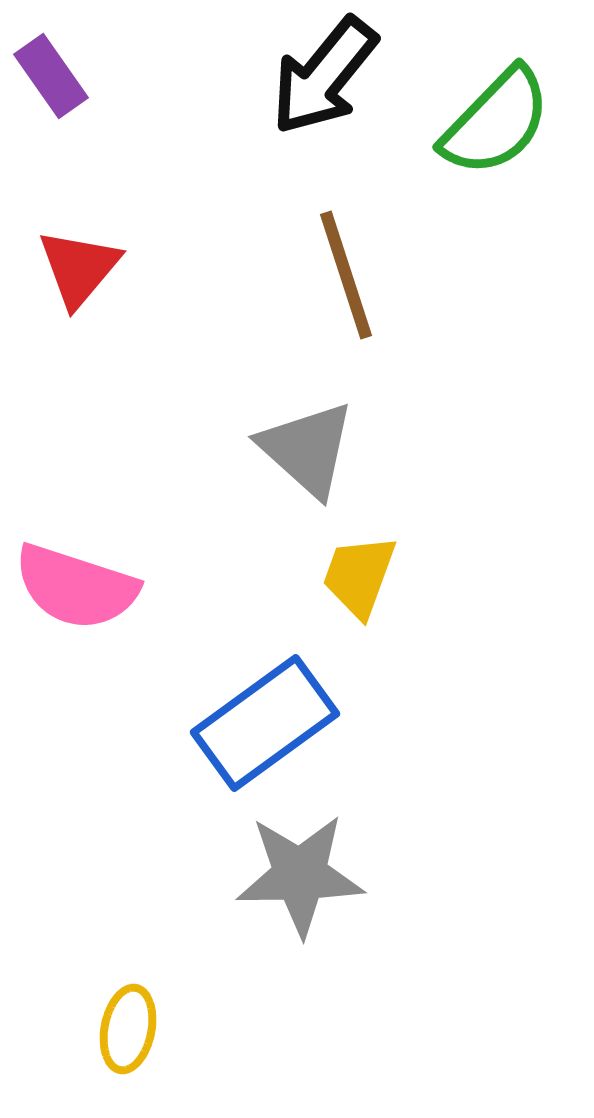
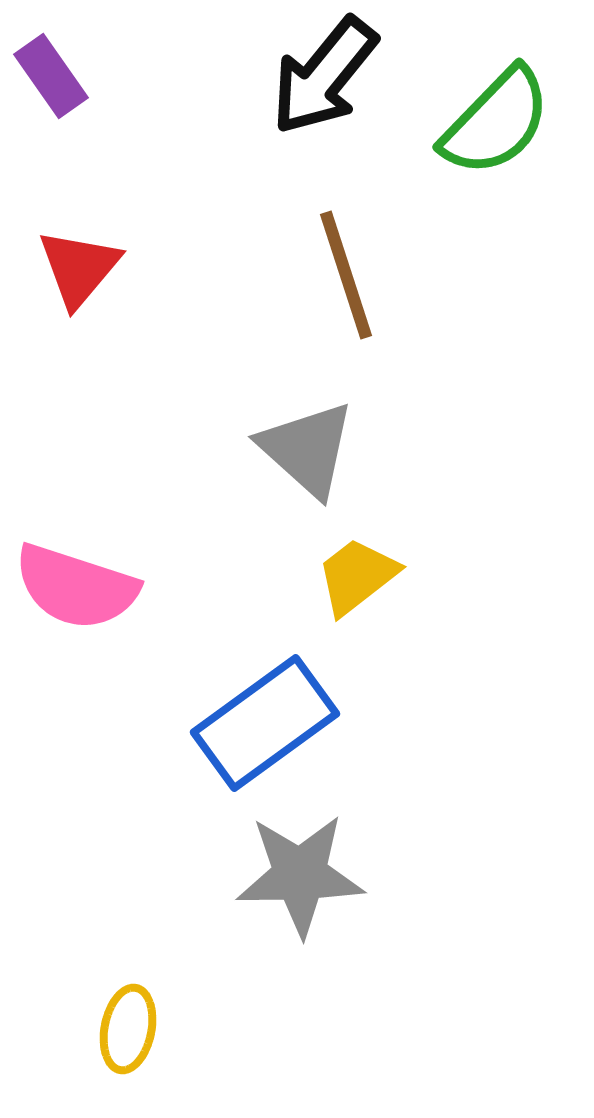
yellow trapezoid: moved 2 px left; rotated 32 degrees clockwise
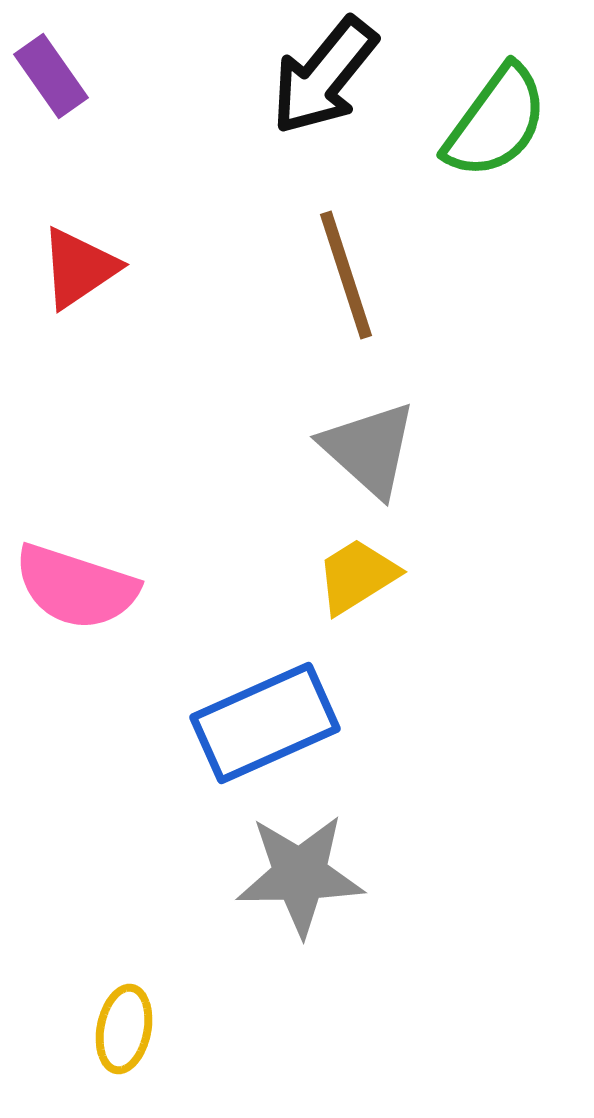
green semicircle: rotated 8 degrees counterclockwise
red triangle: rotated 16 degrees clockwise
gray triangle: moved 62 px right
yellow trapezoid: rotated 6 degrees clockwise
blue rectangle: rotated 12 degrees clockwise
yellow ellipse: moved 4 px left
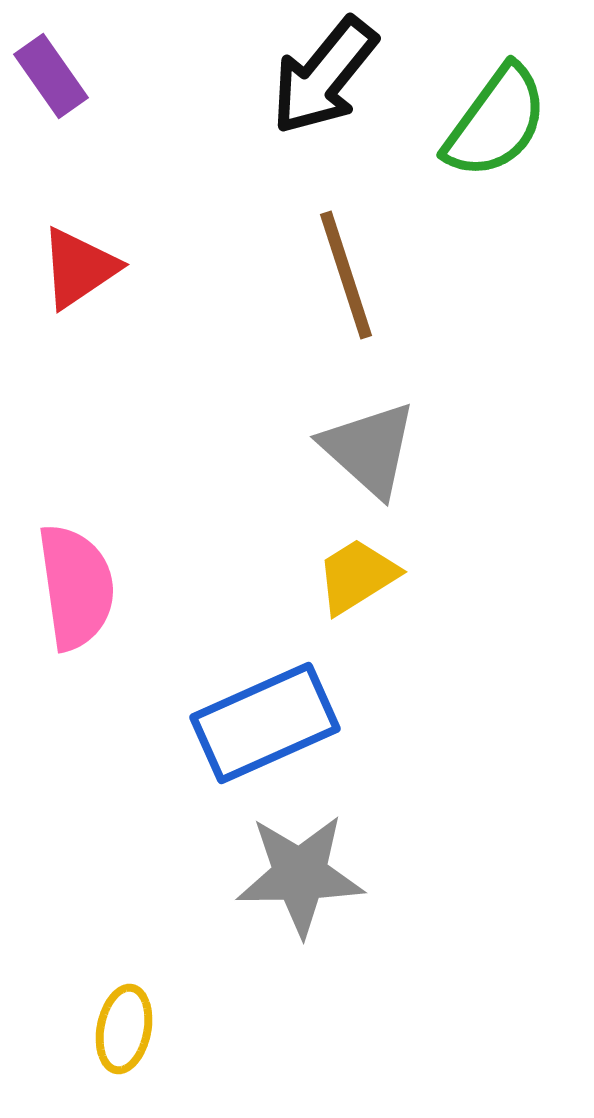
pink semicircle: rotated 116 degrees counterclockwise
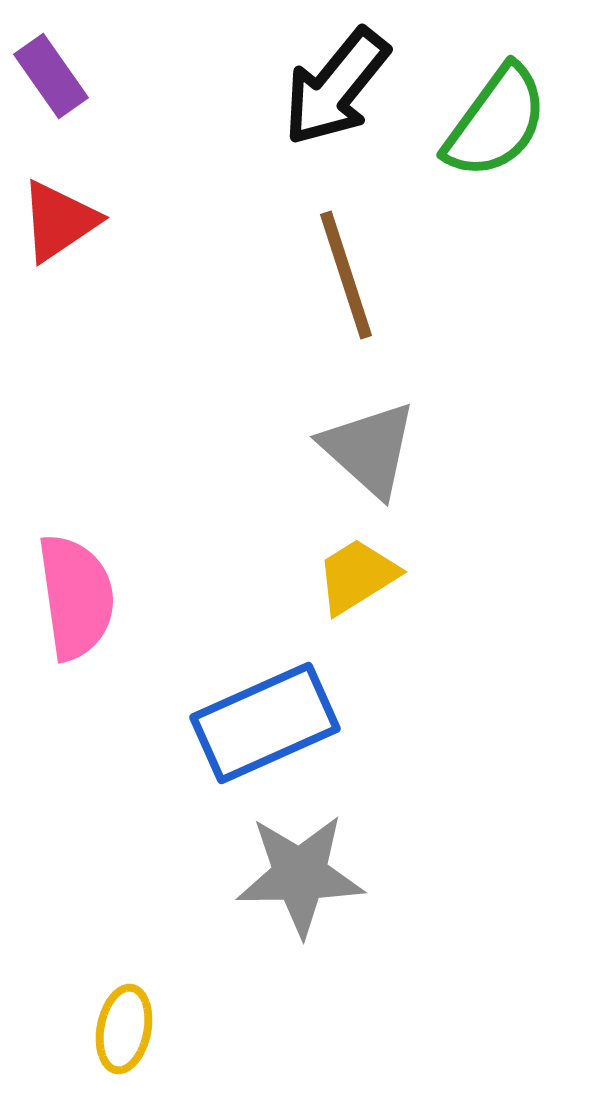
black arrow: moved 12 px right, 11 px down
red triangle: moved 20 px left, 47 px up
pink semicircle: moved 10 px down
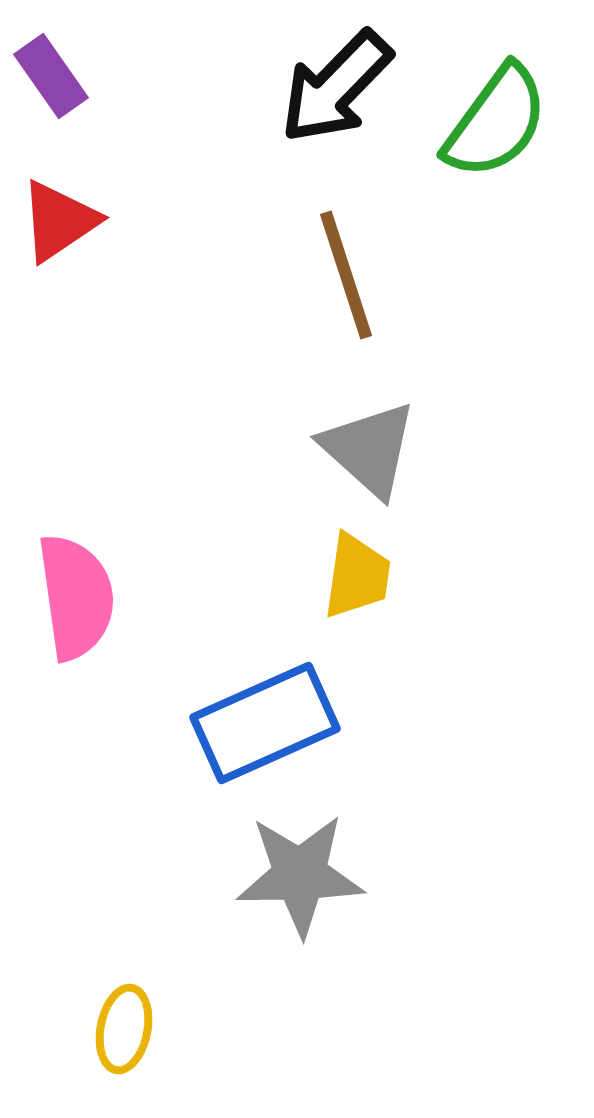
black arrow: rotated 5 degrees clockwise
yellow trapezoid: rotated 130 degrees clockwise
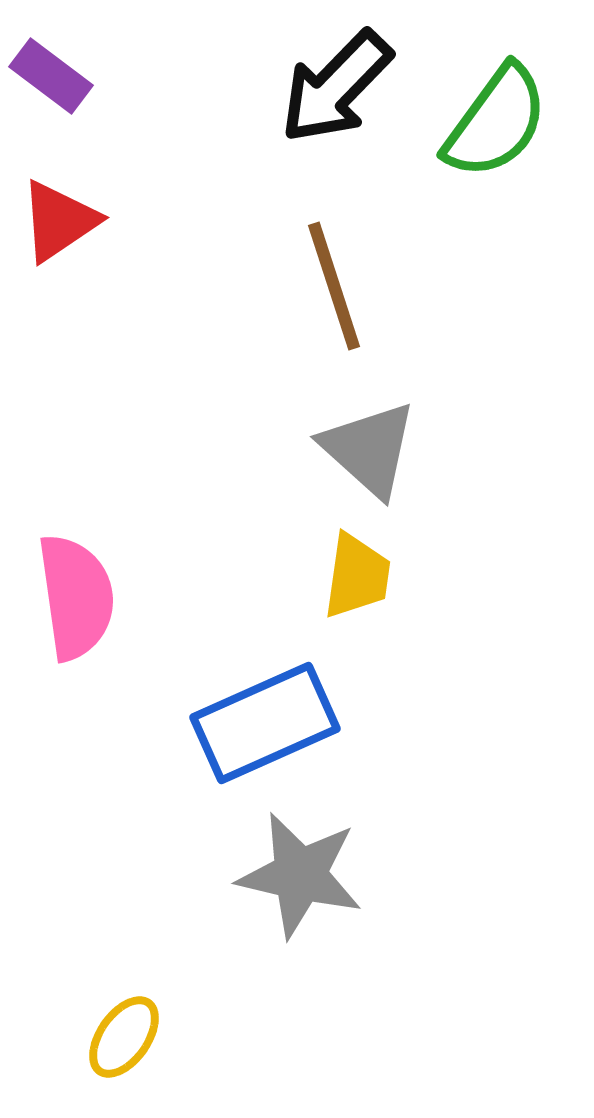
purple rectangle: rotated 18 degrees counterclockwise
brown line: moved 12 px left, 11 px down
gray star: rotated 14 degrees clockwise
yellow ellipse: moved 8 px down; rotated 24 degrees clockwise
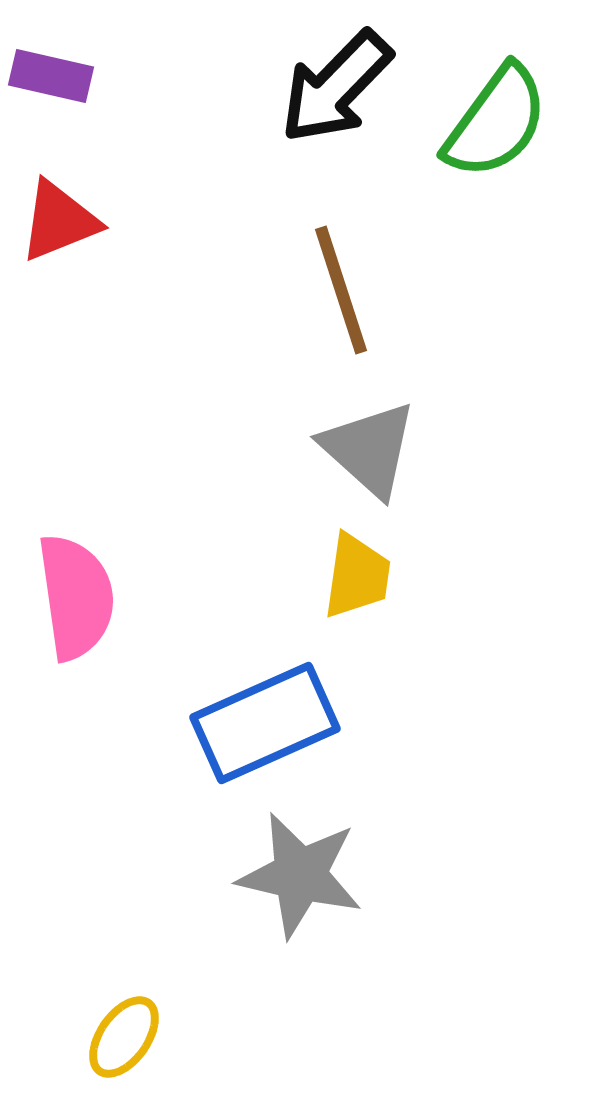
purple rectangle: rotated 24 degrees counterclockwise
red triangle: rotated 12 degrees clockwise
brown line: moved 7 px right, 4 px down
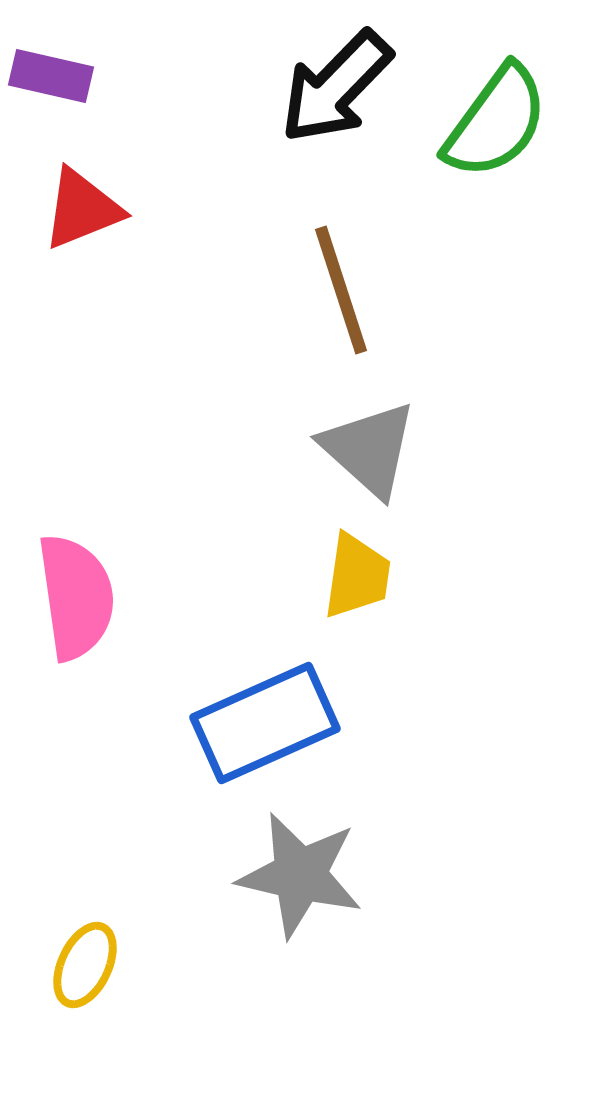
red triangle: moved 23 px right, 12 px up
yellow ellipse: moved 39 px left, 72 px up; rotated 10 degrees counterclockwise
